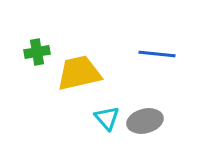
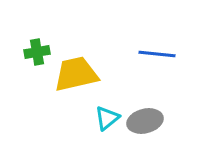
yellow trapezoid: moved 3 px left, 1 px down
cyan triangle: rotated 32 degrees clockwise
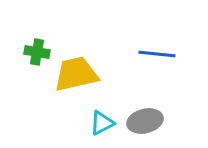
green cross: rotated 20 degrees clockwise
cyan triangle: moved 5 px left, 5 px down; rotated 12 degrees clockwise
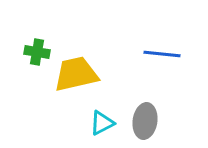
blue line: moved 5 px right
gray ellipse: rotated 68 degrees counterclockwise
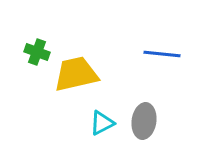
green cross: rotated 10 degrees clockwise
gray ellipse: moved 1 px left
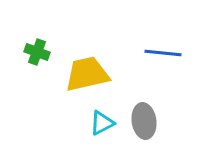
blue line: moved 1 px right, 1 px up
yellow trapezoid: moved 11 px right
gray ellipse: rotated 16 degrees counterclockwise
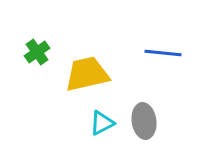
green cross: rotated 35 degrees clockwise
